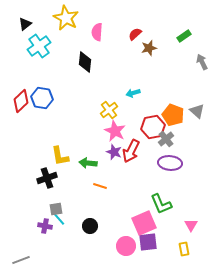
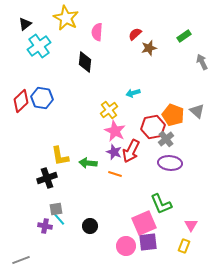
orange line: moved 15 px right, 12 px up
yellow rectangle: moved 3 px up; rotated 32 degrees clockwise
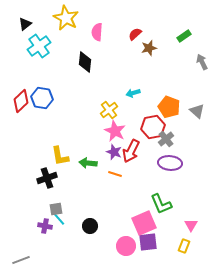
orange pentagon: moved 4 px left, 8 px up
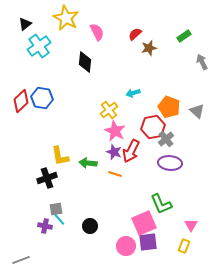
pink semicircle: rotated 150 degrees clockwise
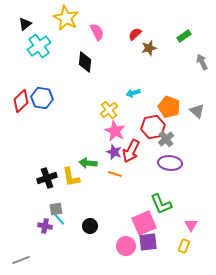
yellow L-shape: moved 11 px right, 21 px down
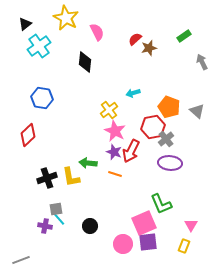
red semicircle: moved 5 px down
red diamond: moved 7 px right, 34 px down
pink circle: moved 3 px left, 2 px up
